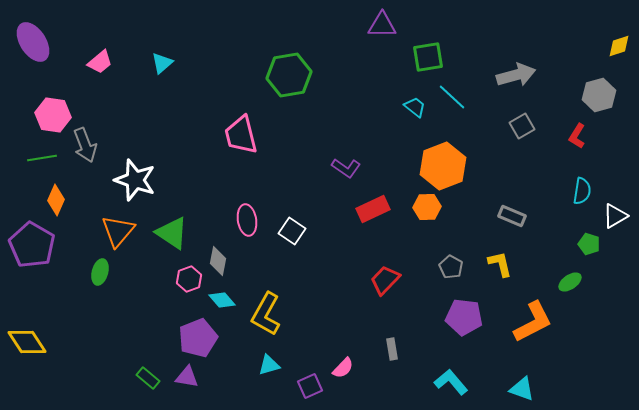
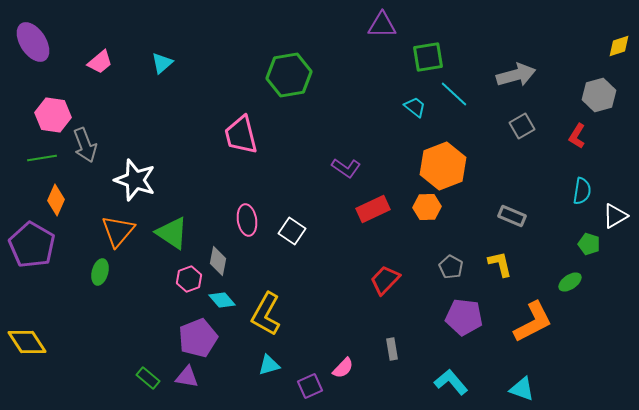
cyan line at (452, 97): moved 2 px right, 3 px up
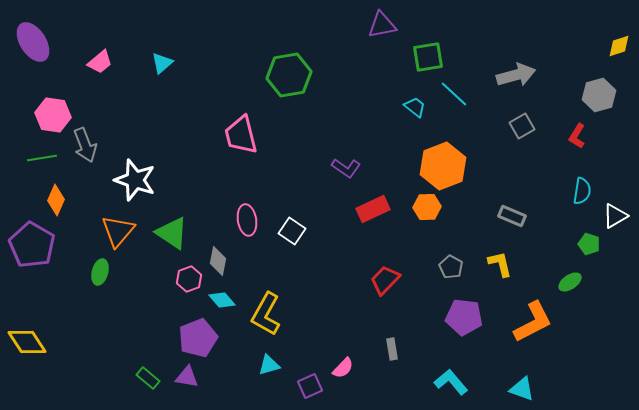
purple triangle at (382, 25): rotated 12 degrees counterclockwise
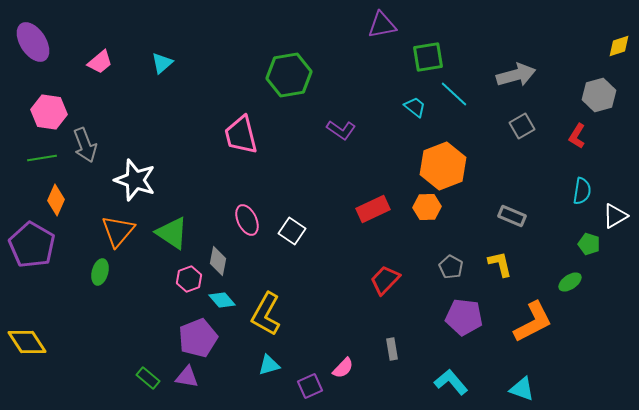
pink hexagon at (53, 115): moved 4 px left, 3 px up
purple L-shape at (346, 168): moved 5 px left, 38 px up
pink ellipse at (247, 220): rotated 16 degrees counterclockwise
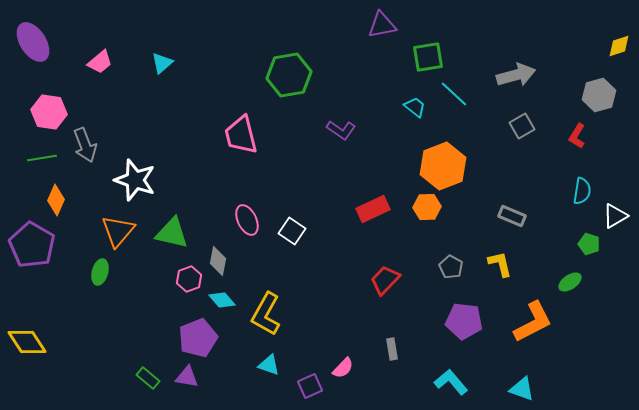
green triangle at (172, 233): rotated 21 degrees counterclockwise
purple pentagon at (464, 317): moved 4 px down
cyan triangle at (269, 365): rotated 35 degrees clockwise
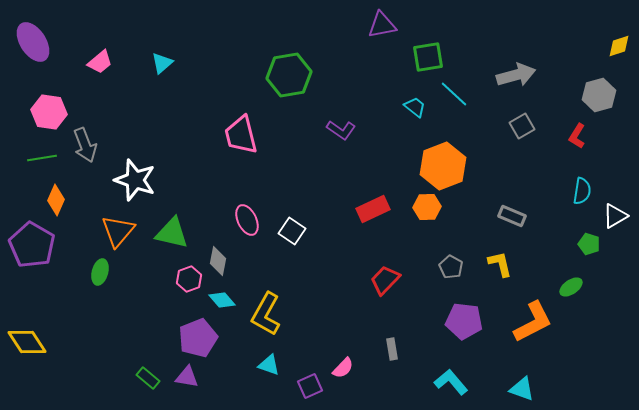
green ellipse at (570, 282): moved 1 px right, 5 px down
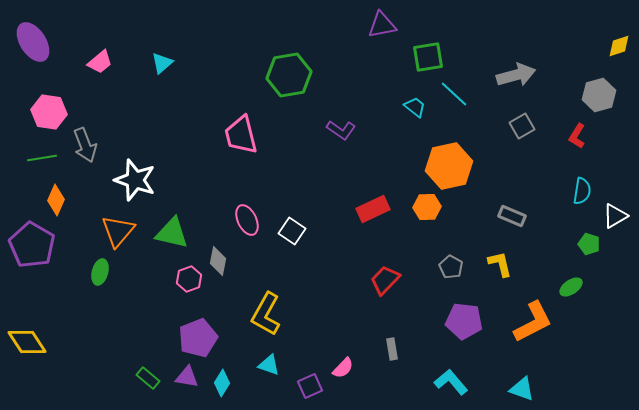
orange hexagon at (443, 166): moved 6 px right; rotated 9 degrees clockwise
cyan diamond at (222, 300): moved 83 px down; rotated 72 degrees clockwise
